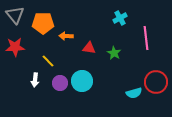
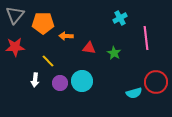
gray triangle: rotated 18 degrees clockwise
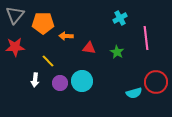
green star: moved 3 px right, 1 px up
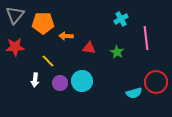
cyan cross: moved 1 px right, 1 px down
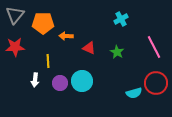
pink line: moved 8 px right, 9 px down; rotated 20 degrees counterclockwise
red triangle: rotated 16 degrees clockwise
yellow line: rotated 40 degrees clockwise
red circle: moved 1 px down
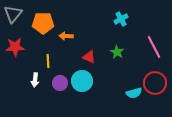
gray triangle: moved 2 px left, 1 px up
red triangle: moved 9 px down
red circle: moved 1 px left
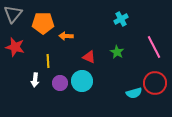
red star: rotated 18 degrees clockwise
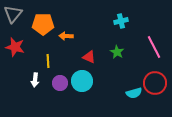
cyan cross: moved 2 px down; rotated 16 degrees clockwise
orange pentagon: moved 1 px down
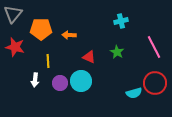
orange pentagon: moved 2 px left, 5 px down
orange arrow: moved 3 px right, 1 px up
cyan circle: moved 1 px left
